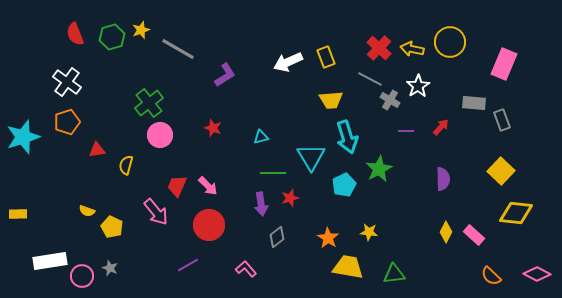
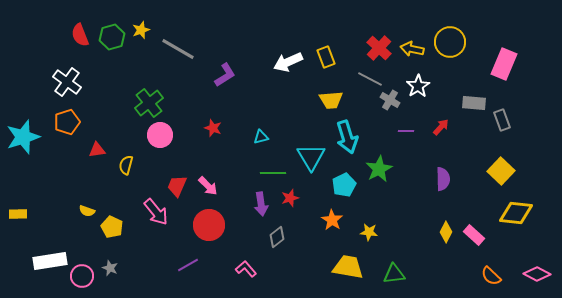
red semicircle at (75, 34): moved 5 px right, 1 px down
orange star at (328, 238): moved 4 px right, 18 px up
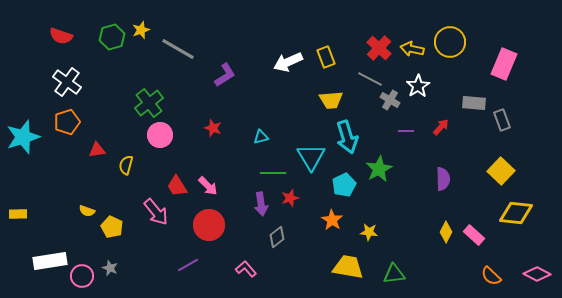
red semicircle at (80, 35): moved 19 px left, 1 px down; rotated 50 degrees counterclockwise
red trapezoid at (177, 186): rotated 55 degrees counterclockwise
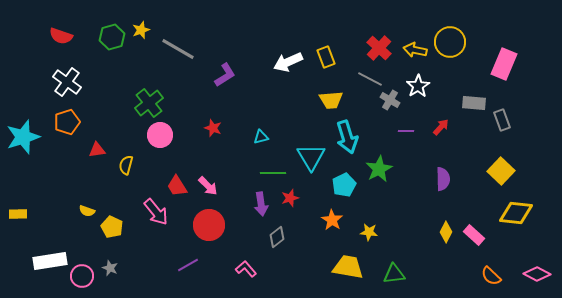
yellow arrow at (412, 49): moved 3 px right, 1 px down
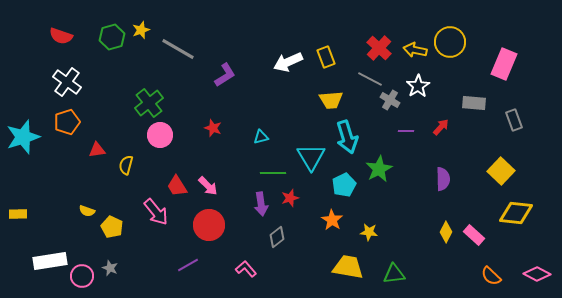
gray rectangle at (502, 120): moved 12 px right
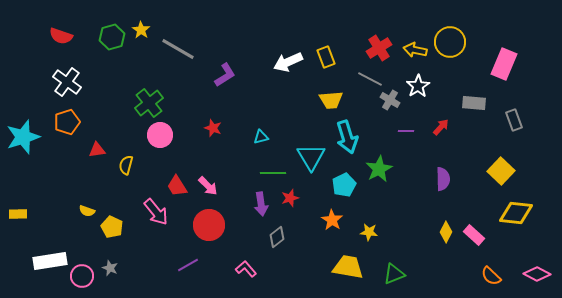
yellow star at (141, 30): rotated 18 degrees counterclockwise
red cross at (379, 48): rotated 15 degrees clockwise
green triangle at (394, 274): rotated 15 degrees counterclockwise
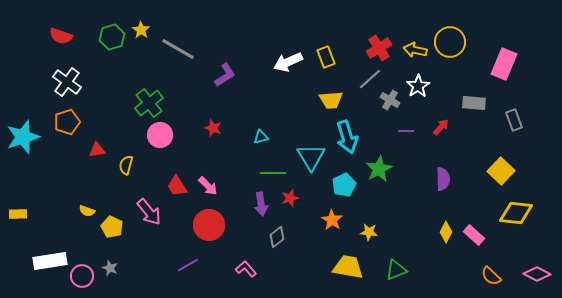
gray line at (370, 79): rotated 70 degrees counterclockwise
pink arrow at (156, 212): moved 7 px left
green triangle at (394, 274): moved 2 px right, 4 px up
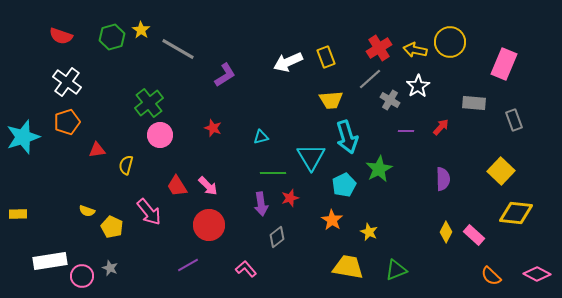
yellow star at (369, 232): rotated 18 degrees clockwise
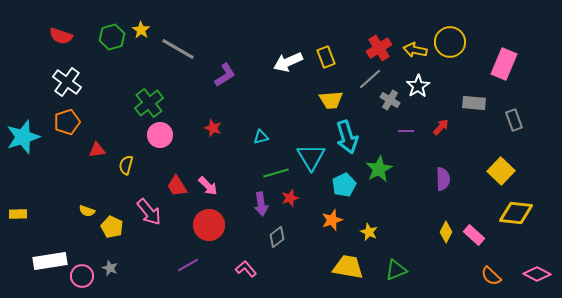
green line at (273, 173): moved 3 px right; rotated 15 degrees counterclockwise
orange star at (332, 220): rotated 20 degrees clockwise
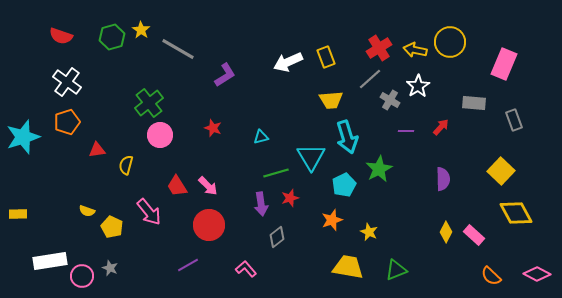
yellow diamond at (516, 213): rotated 56 degrees clockwise
